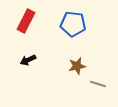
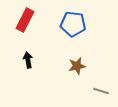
red rectangle: moved 1 px left, 1 px up
black arrow: rotated 105 degrees clockwise
gray line: moved 3 px right, 7 px down
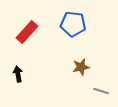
red rectangle: moved 2 px right, 12 px down; rotated 15 degrees clockwise
black arrow: moved 10 px left, 14 px down
brown star: moved 4 px right, 1 px down
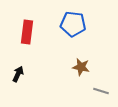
red rectangle: rotated 35 degrees counterclockwise
brown star: rotated 24 degrees clockwise
black arrow: rotated 35 degrees clockwise
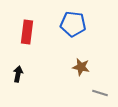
black arrow: rotated 14 degrees counterclockwise
gray line: moved 1 px left, 2 px down
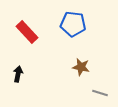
red rectangle: rotated 50 degrees counterclockwise
